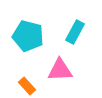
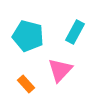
pink triangle: rotated 44 degrees counterclockwise
orange rectangle: moved 1 px left, 2 px up
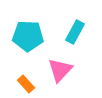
cyan pentagon: rotated 12 degrees counterclockwise
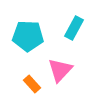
cyan rectangle: moved 1 px left, 4 px up
orange rectangle: moved 6 px right
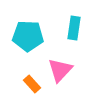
cyan rectangle: rotated 20 degrees counterclockwise
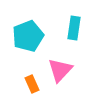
cyan pentagon: rotated 24 degrees counterclockwise
orange rectangle: rotated 18 degrees clockwise
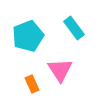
cyan rectangle: rotated 45 degrees counterclockwise
pink triangle: rotated 16 degrees counterclockwise
